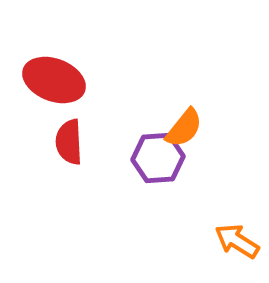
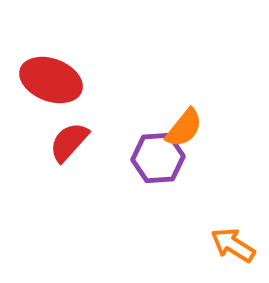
red ellipse: moved 3 px left
red semicircle: rotated 45 degrees clockwise
orange arrow: moved 4 px left, 4 px down
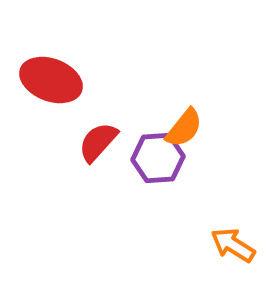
red semicircle: moved 29 px right
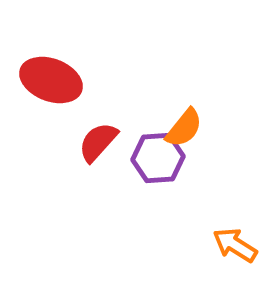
orange arrow: moved 2 px right
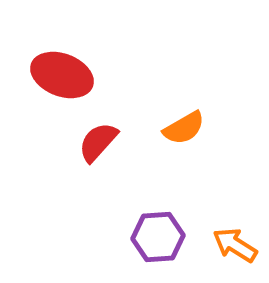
red ellipse: moved 11 px right, 5 px up
orange semicircle: rotated 21 degrees clockwise
purple hexagon: moved 79 px down
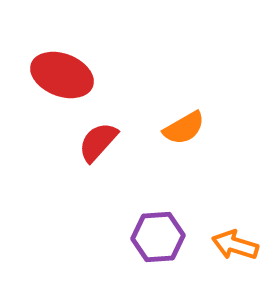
orange arrow: rotated 15 degrees counterclockwise
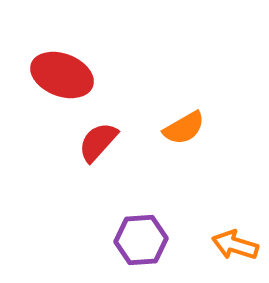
purple hexagon: moved 17 px left, 3 px down
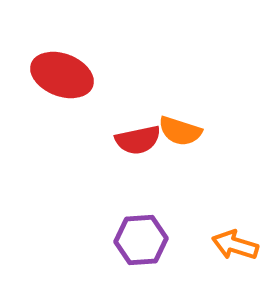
orange semicircle: moved 4 px left, 3 px down; rotated 48 degrees clockwise
red semicircle: moved 40 px right, 2 px up; rotated 144 degrees counterclockwise
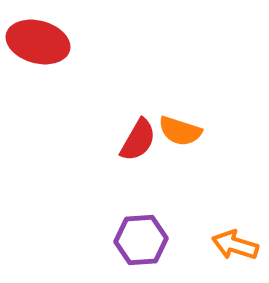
red ellipse: moved 24 px left, 33 px up; rotated 6 degrees counterclockwise
red semicircle: rotated 48 degrees counterclockwise
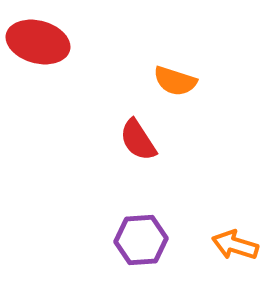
orange semicircle: moved 5 px left, 50 px up
red semicircle: rotated 117 degrees clockwise
